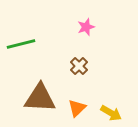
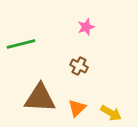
brown cross: rotated 18 degrees counterclockwise
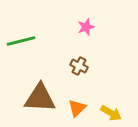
green line: moved 3 px up
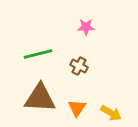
pink star: rotated 18 degrees clockwise
green line: moved 17 px right, 13 px down
orange triangle: rotated 12 degrees counterclockwise
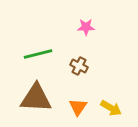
brown triangle: moved 4 px left
orange triangle: moved 1 px right, 1 px up
yellow arrow: moved 5 px up
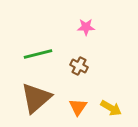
brown triangle: rotated 44 degrees counterclockwise
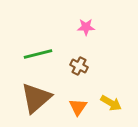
yellow arrow: moved 5 px up
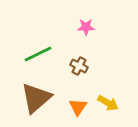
green line: rotated 12 degrees counterclockwise
yellow arrow: moved 3 px left
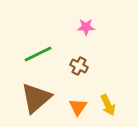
yellow arrow: moved 2 px down; rotated 35 degrees clockwise
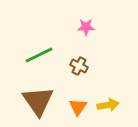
green line: moved 1 px right, 1 px down
brown triangle: moved 2 px right, 3 px down; rotated 24 degrees counterclockwise
yellow arrow: rotated 75 degrees counterclockwise
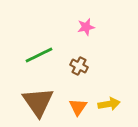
pink star: rotated 12 degrees counterclockwise
brown triangle: moved 1 px down
yellow arrow: moved 1 px right, 1 px up
